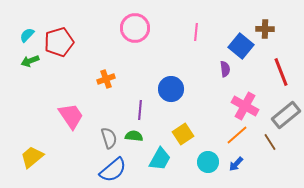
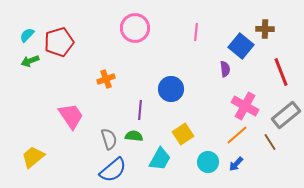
gray semicircle: moved 1 px down
yellow trapezoid: moved 1 px right
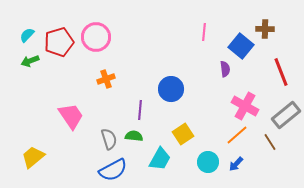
pink circle: moved 39 px left, 9 px down
pink line: moved 8 px right
blue semicircle: rotated 12 degrees clockwise
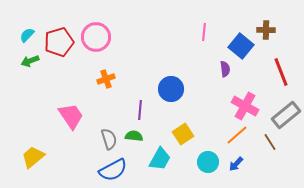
brown cross: moved 1 px right, 1 px down
